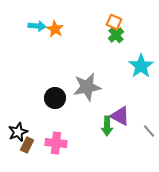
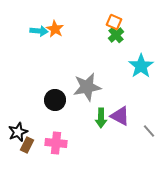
cyan arrow: moved 2 px right, 5 px down
black circle: moved 2 px down
green arrow: moved 6 px left, 8 px up
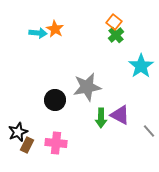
orange square: rotated 14 degrees clockwise
cyan arrow: moved 1 px left, 2 px down
purple triangle: moved 1 px up
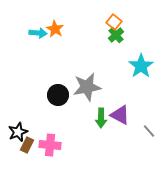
black circle: moved 3 px right, 5 px up
pink cross: moved 6 px left, 2 px down
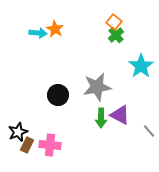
gray star: moved 10 px right
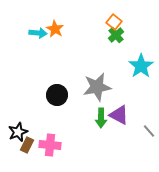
black circle: moved 1 px left
purple triangle: moved 1 px left
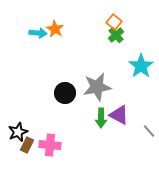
black circle: moved 8 px right, 2 px up
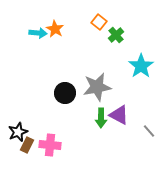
orange square: moved 15 px left
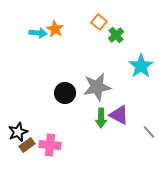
gray line: moved 1 px down
brown rectangle: rotated 28 degrees clockwise
